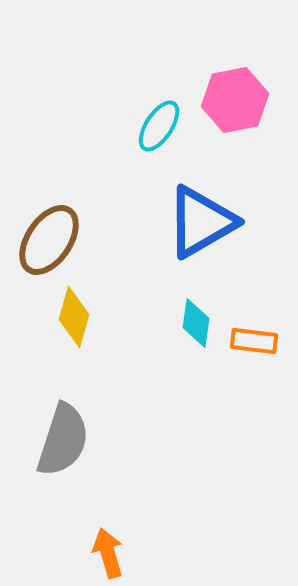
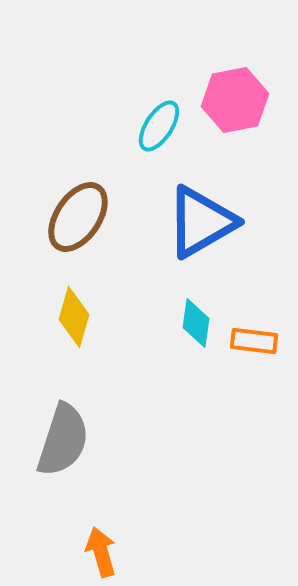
brown ellipse: moved 29 px right, 23 px up
orange arrow: moved 7 px left, 1 px up
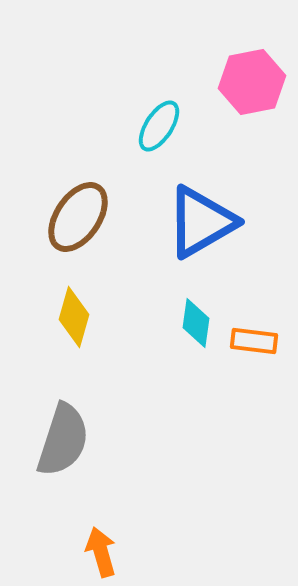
pink hexagon: moved 17 px right, 18 px up
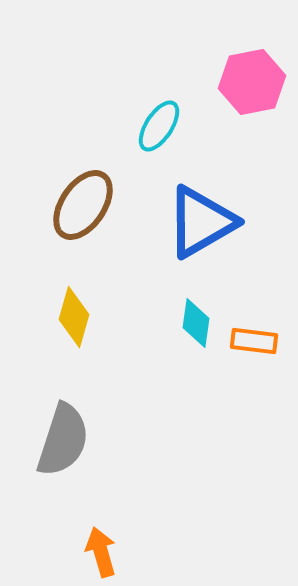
brown ellipse: moved 5 px right, 12 px up
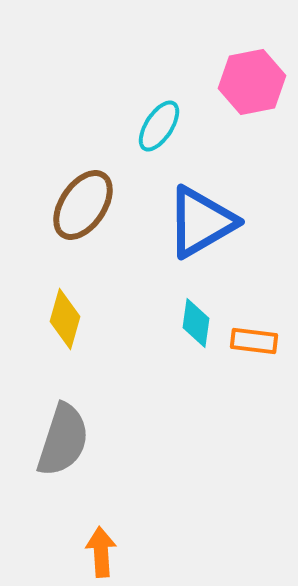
yellow diamond: moved 9 px left, 2 px down
orange arrow: rotated 12 degrees clockwise
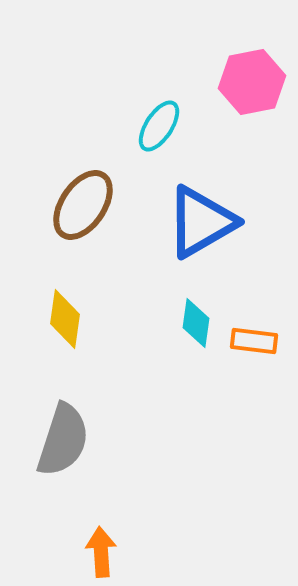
yellow diamond: rotated 8 degrees counterclockwise
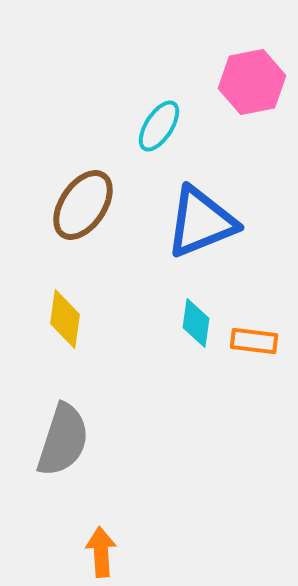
blue triangle: rotated 8 degrees clockwise
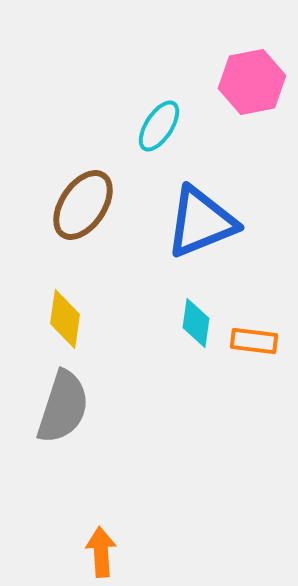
gray semicircle: moved 33 px up
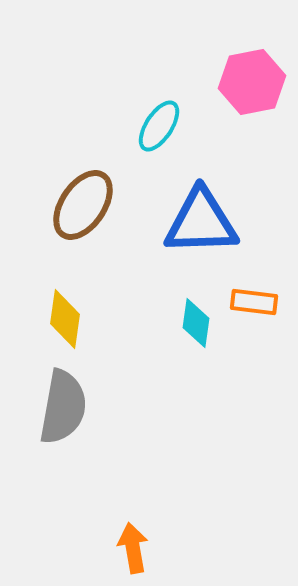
blue triangle: rotated 20 degrees clockwise
orange rectangle: moved 39 px up
gray semicircle: rotated 8 degrees counterclockwise
orange arrow: moved 32 px right, 4 px up; rotated 6 degrees counterclockwise
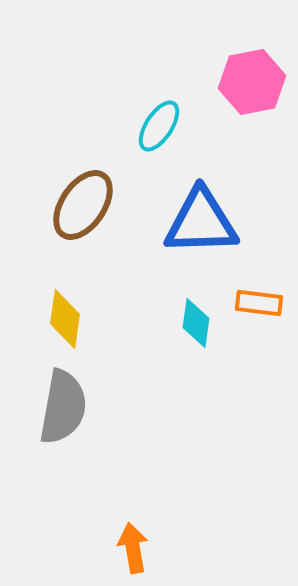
orange rectangle: moved 5 px right, 1 px down
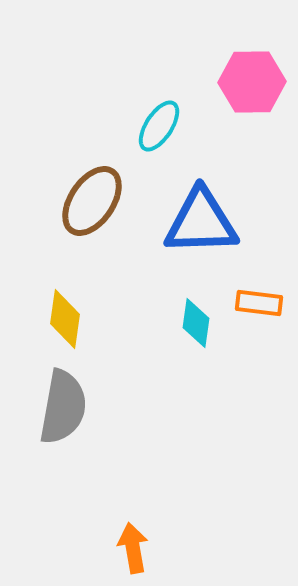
pink hexagon: rotated 10 degrees clockwise
brown ellipse: moved 9 px right, 4 px up
